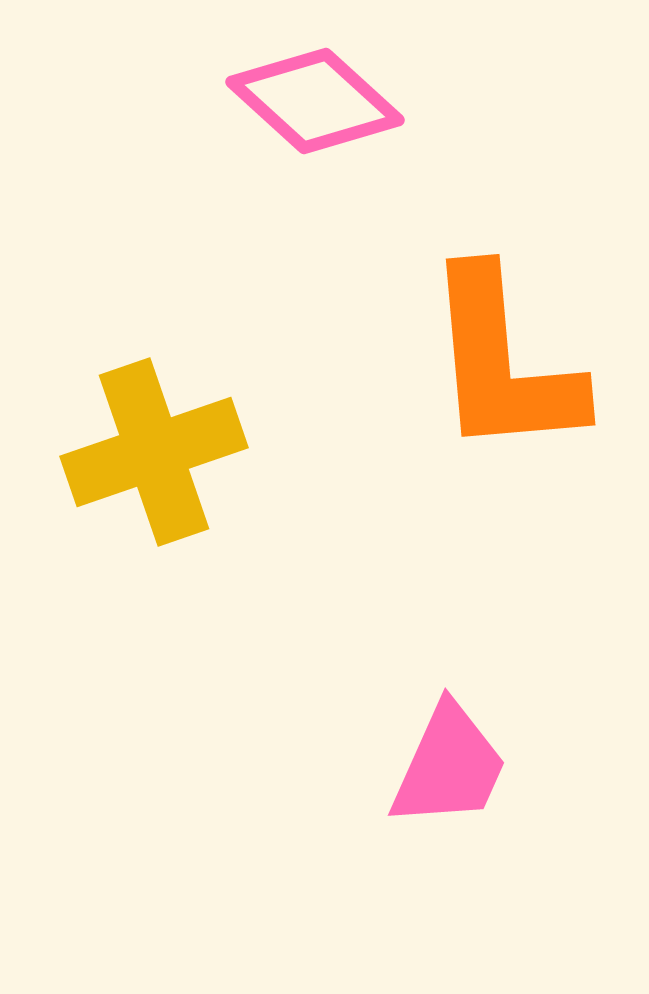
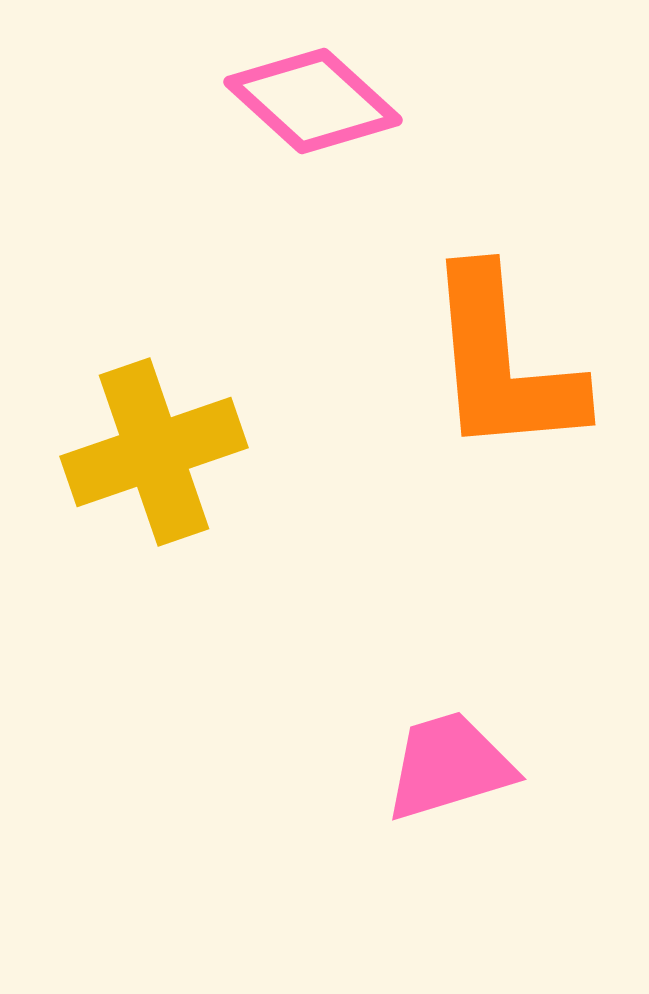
pink diamond: moved 2 px left
pink trapezoid: rotated 131 degrees counterclockwise
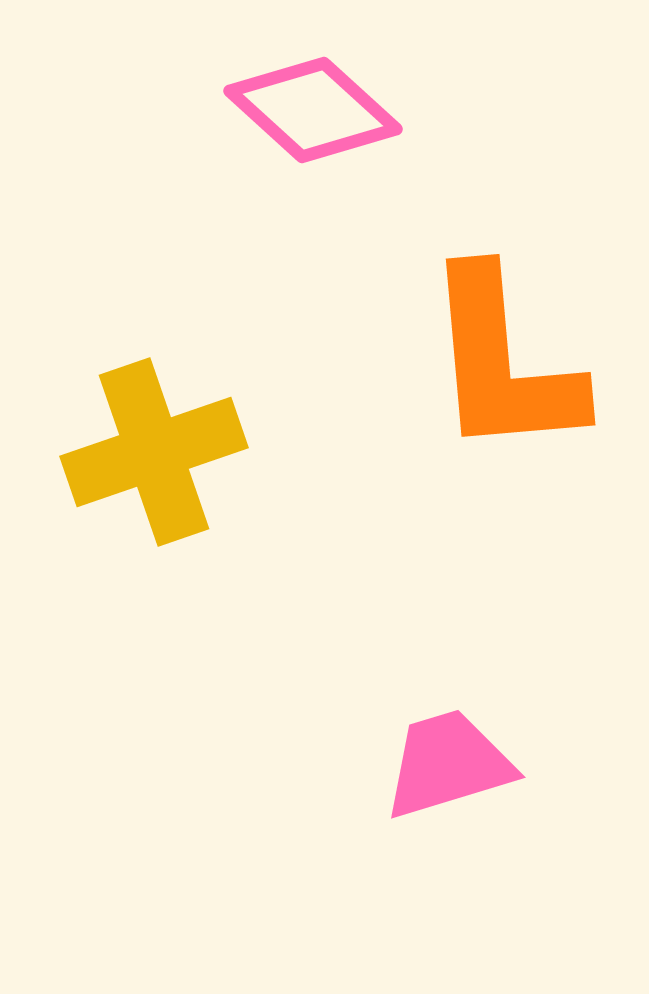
pink diamond: moved 9 px down
pink trapezoid: moved 1 px left, 2 px up
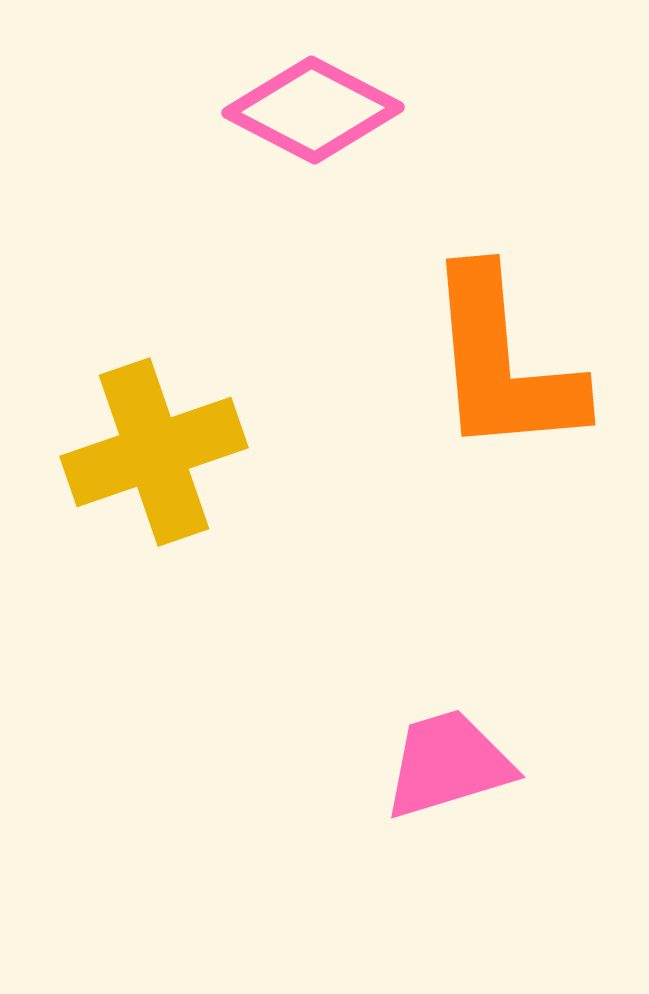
pink diamond: rotated 15 degrees counterclockwise
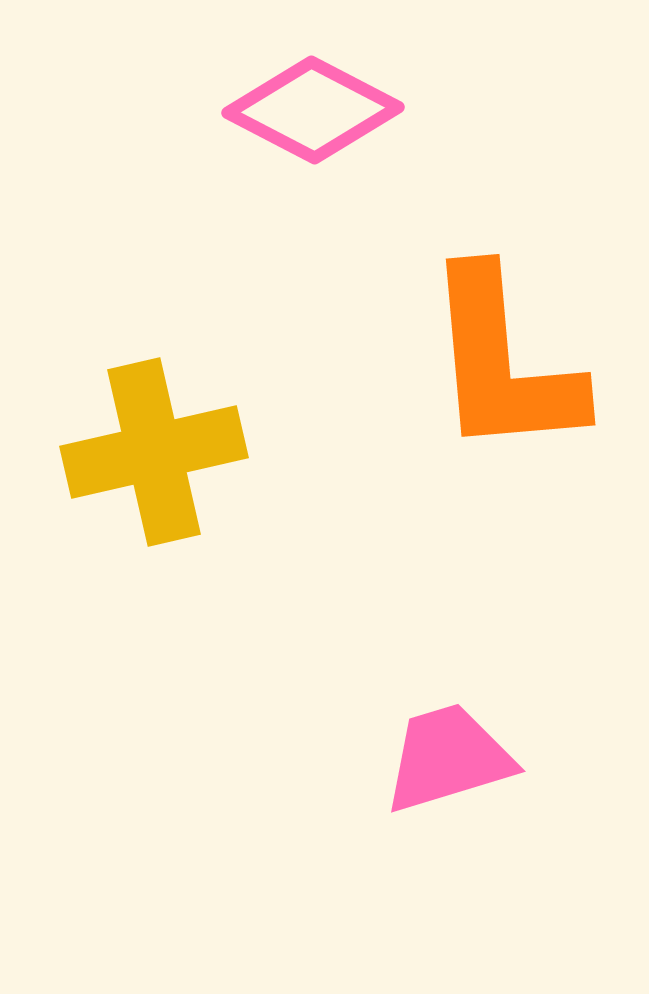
yellow cross: rotated 6 degrees clockwise
pink trapezoid: moved 6 px up
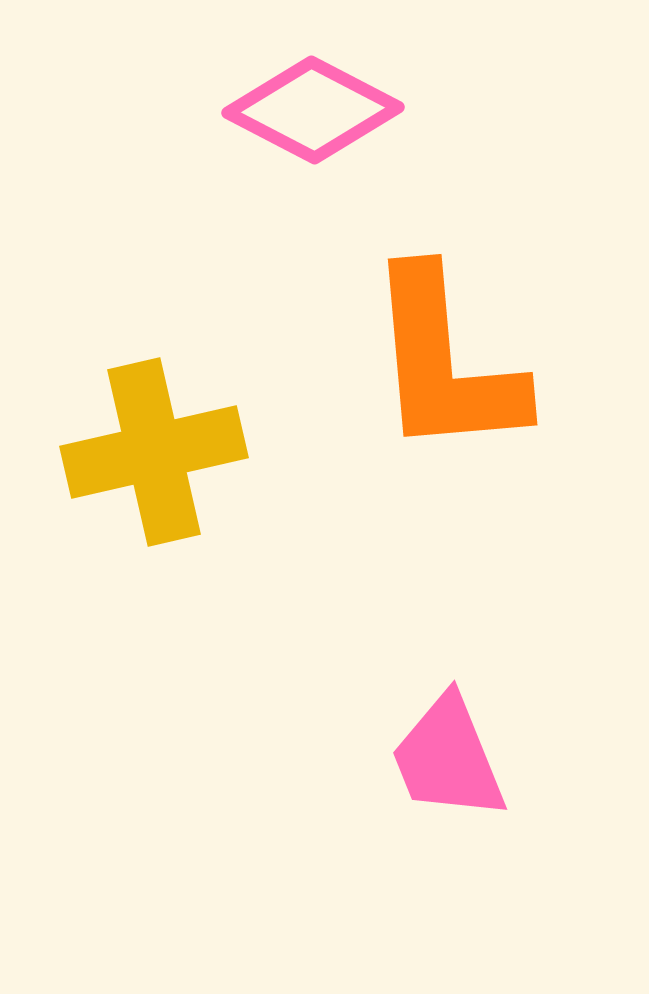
orange L-shape: moved 58 px left
pink trapezoid: rotated 95 degrees counterclockwise
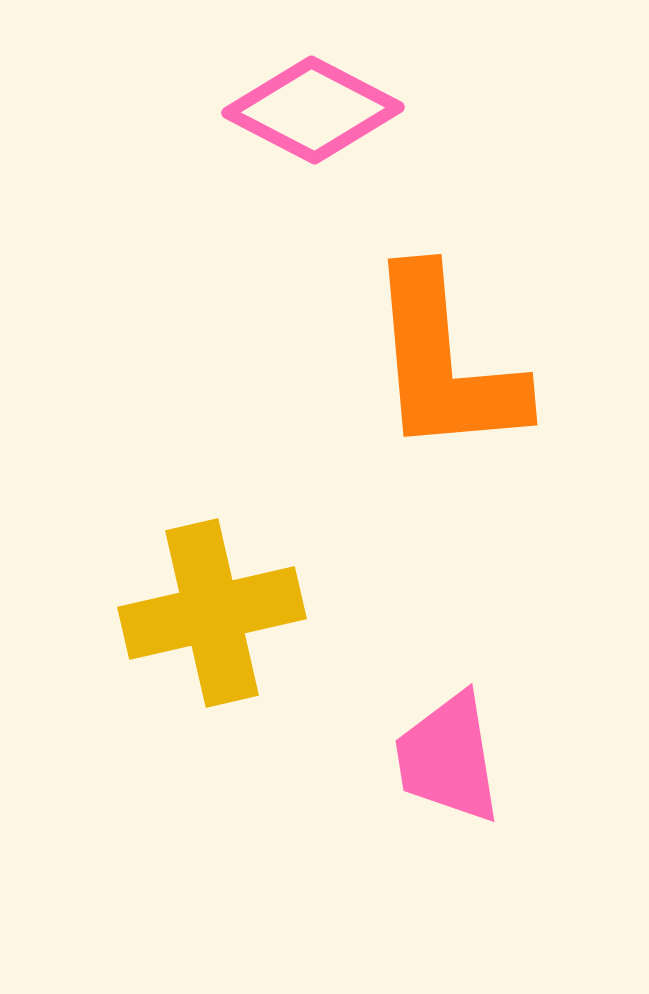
yellow cross: moved 58 px right, 161 px down
pink trapezoid: rotated 13 degrees clockwise
